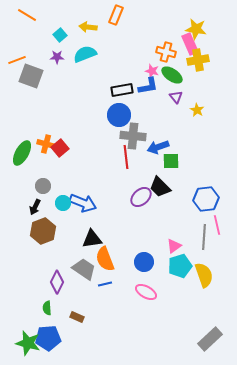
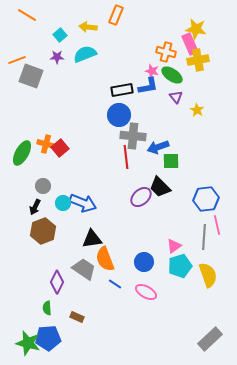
yellow semicircle at (204, 275): moved 4 px right
blue line at (105, 284): moved 10 px right; rotated 48 degrees clockwise
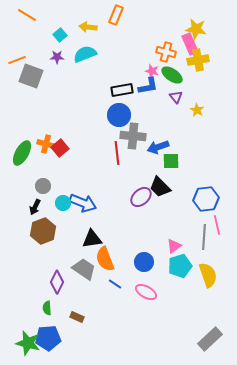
red line at (126, 157): moved 9 px left, 4 px up
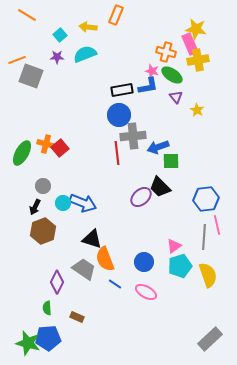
gray cross at (133, 136): rotated 10 degrees counterclockwise
black triangle at (92, 239): rotated 25 degrees clockwise
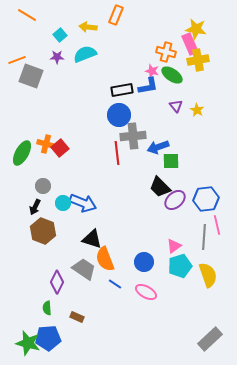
purple triangle at (176, 97): moved 9 px down
purple ellipse at (141, 197): moved 34 px right, 3 px down
brown hexagon at (43, 231): rotated 20 degrees counterclockwise
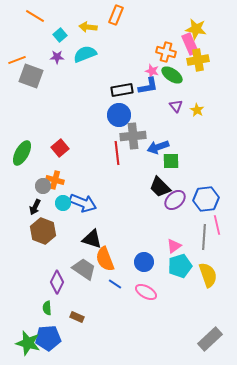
orange line at (27, 15): moved 8 px right, 1 px down
orange cross at (46, 144): moved 9 px right, 36 px down
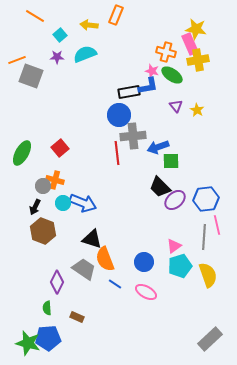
yellow arrow at (88, 27): moved 1 px right, 2 px up
black rectangle at (122, 90): moved 7 px right, 2 px down
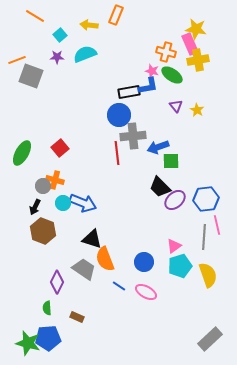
blue line at (115, 284): moved 4 px right, 2 px down
